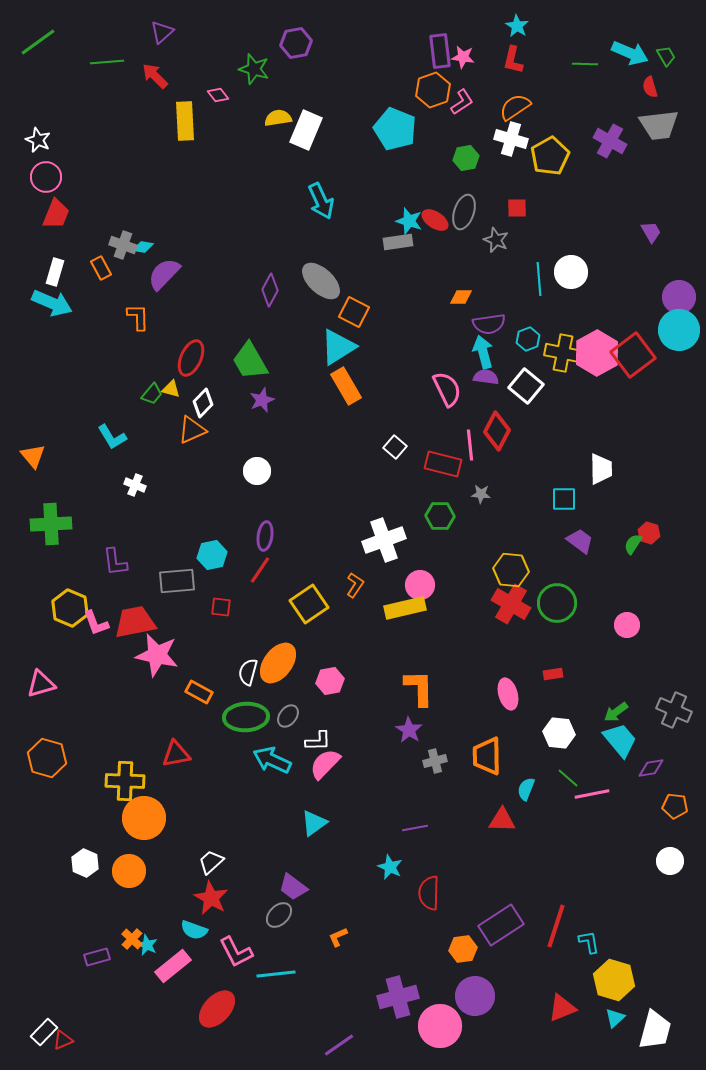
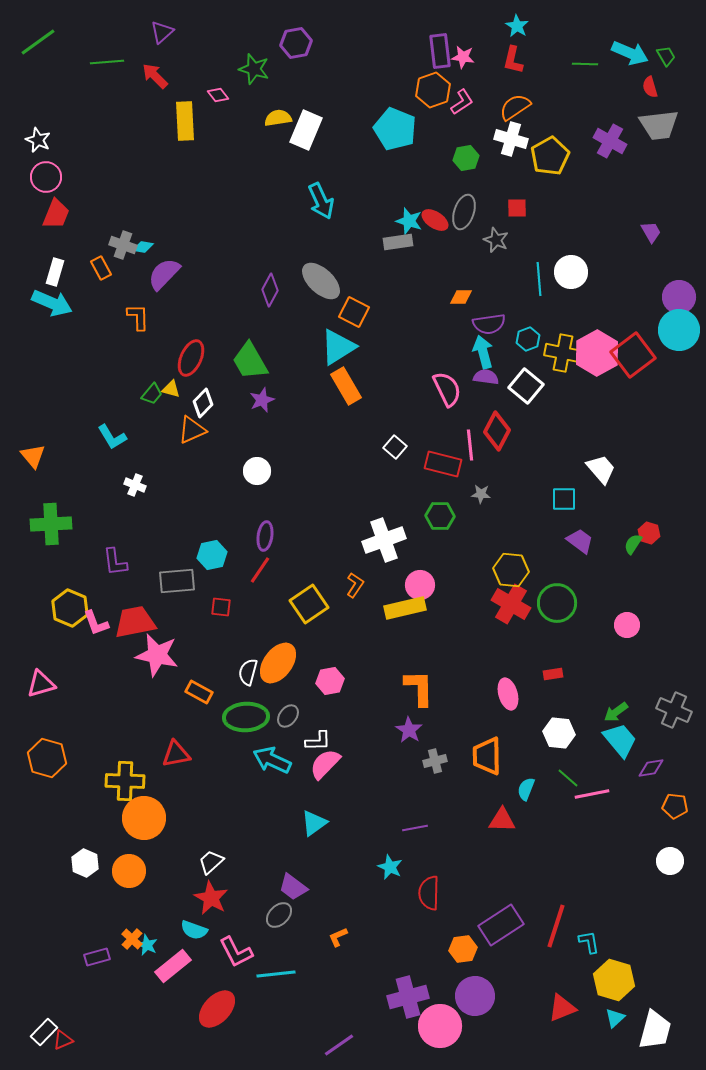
white trapezoid at (601, 469): rotated 40 degrees counterclockwise
purple cross at (398, 997): moved 10 px right
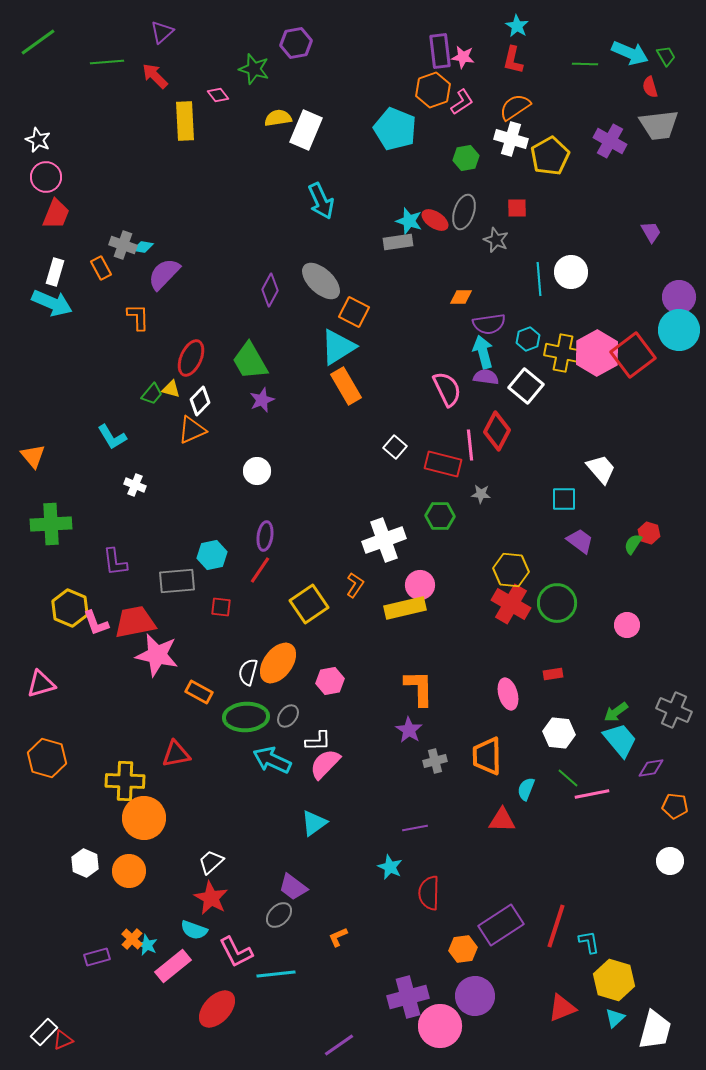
white diamond at (203, 403): moved 3 px left, 2 px up
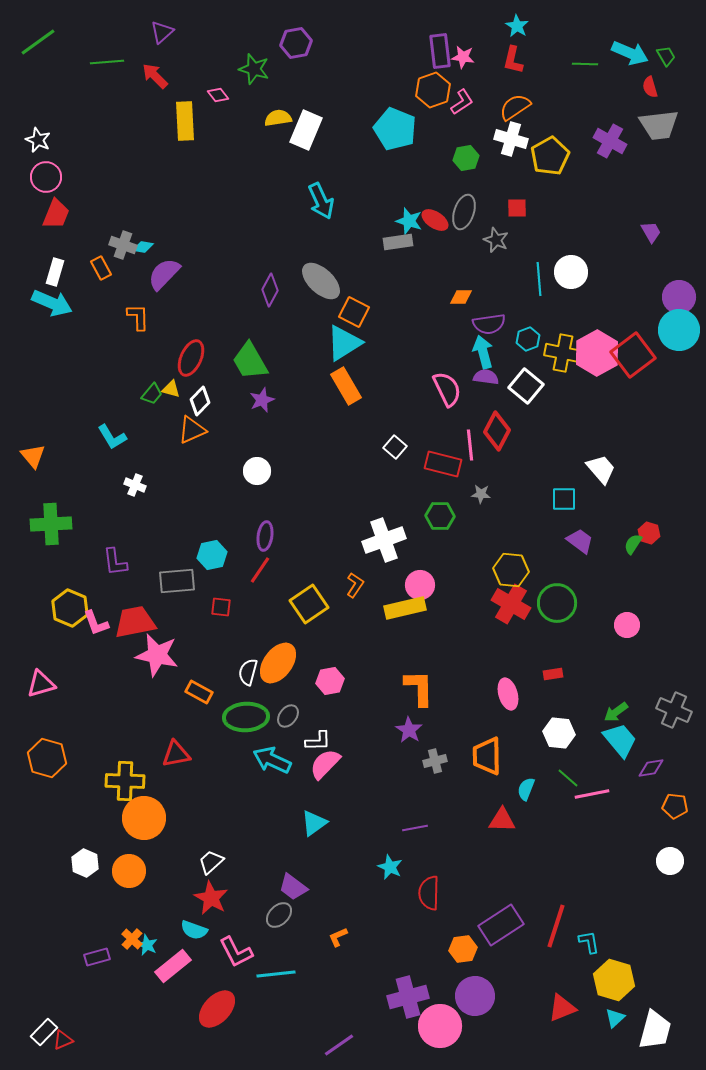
cyan triangle at (338, 347): moved 6 px right, 4 px up
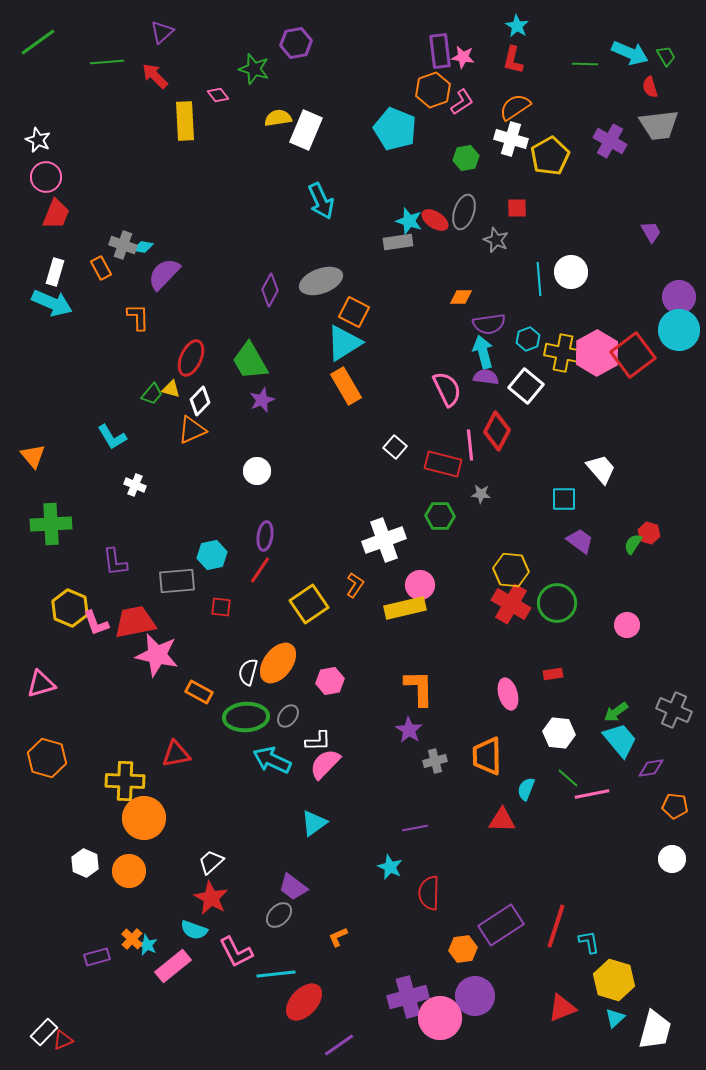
gray ellipse at (321, 281): rotated 63 degrees counterclockwise
white circle at (670, 861): moved 2 px right, 2 px up
red ellipse at (217, 1009): moved 87 px right, 7 px up
pink circle at (440, 1026): moved 8 px up
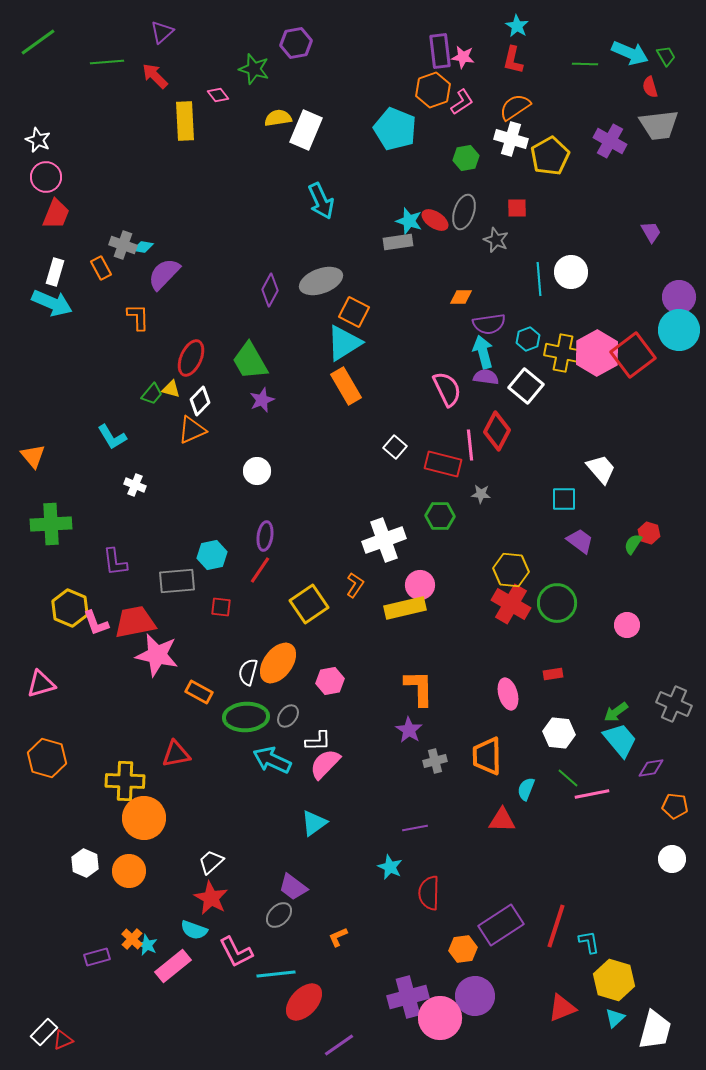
gray cross at (674, 710): moved 6 px up
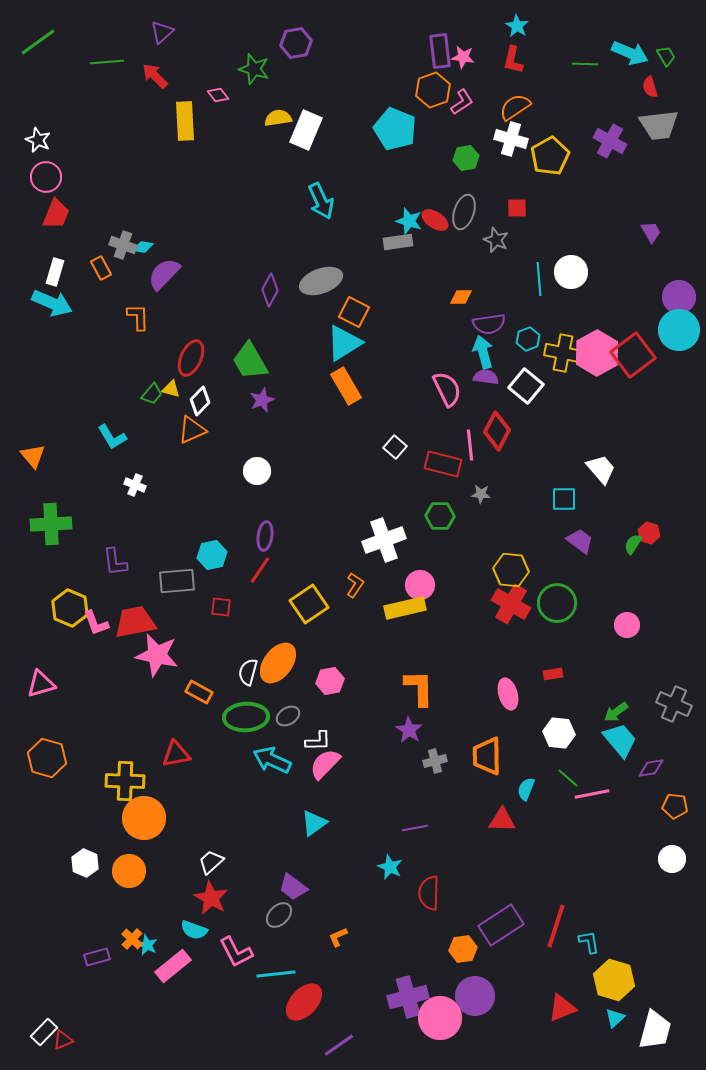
gray ellipse at (288, 716): rotated 20 degrees clockwise
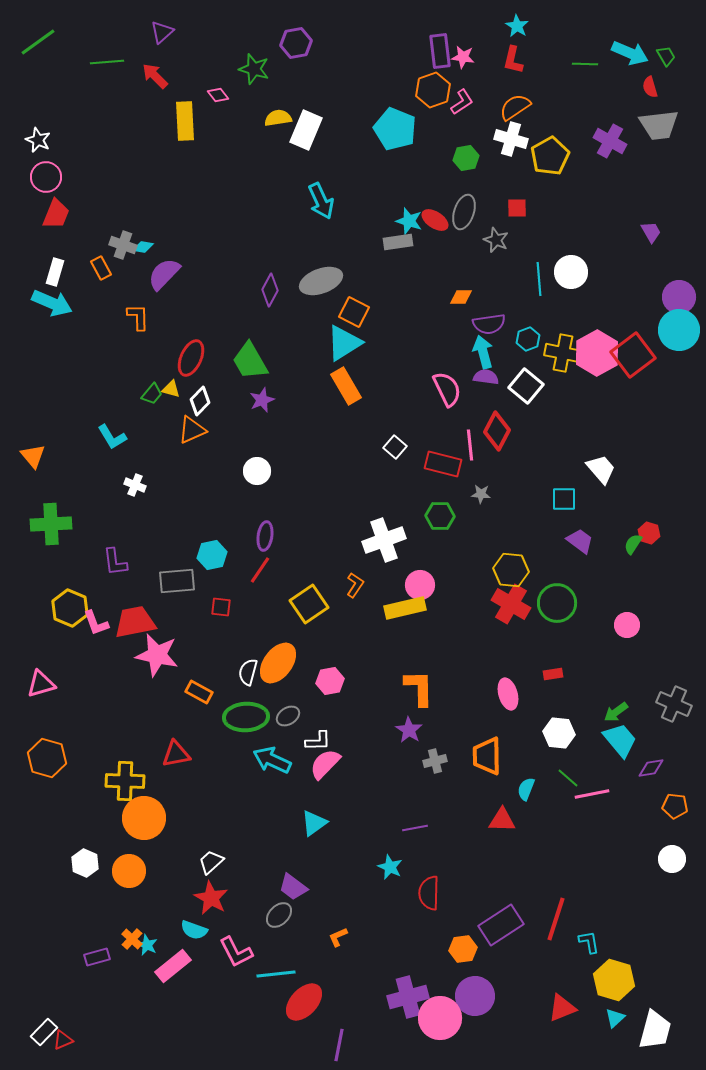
red line at (556, 926): moved 7 px up
purple line at (339, 1045): rotated 44 degrees counterclockwise
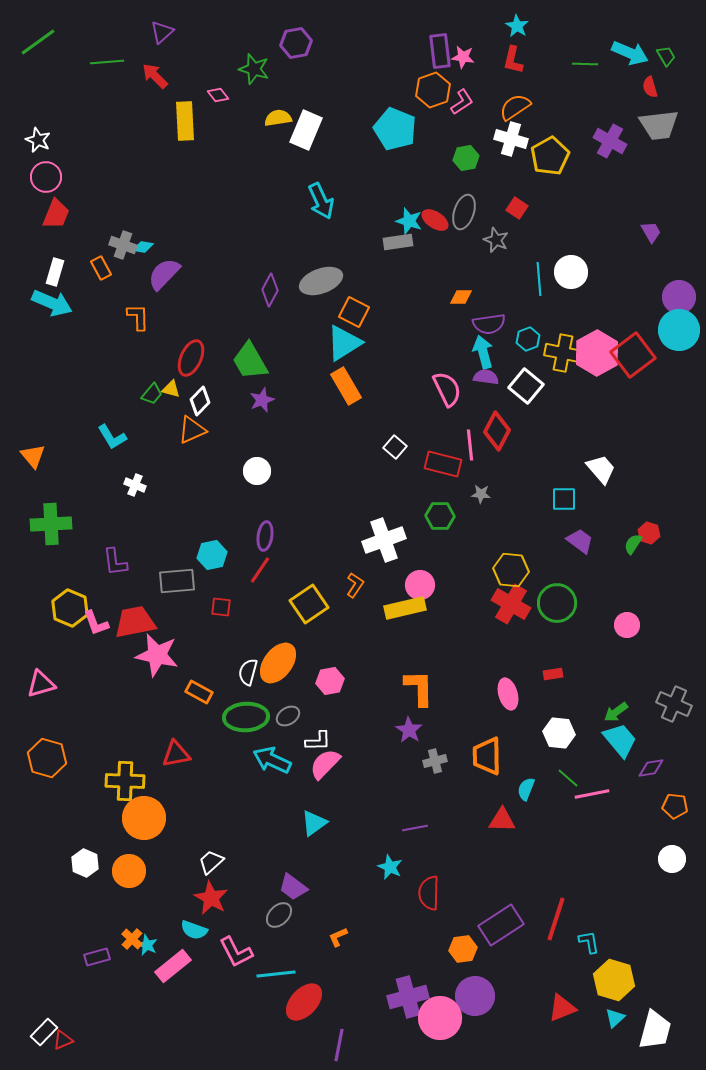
red square at (517, 208): rotated 35 degrees clockwise
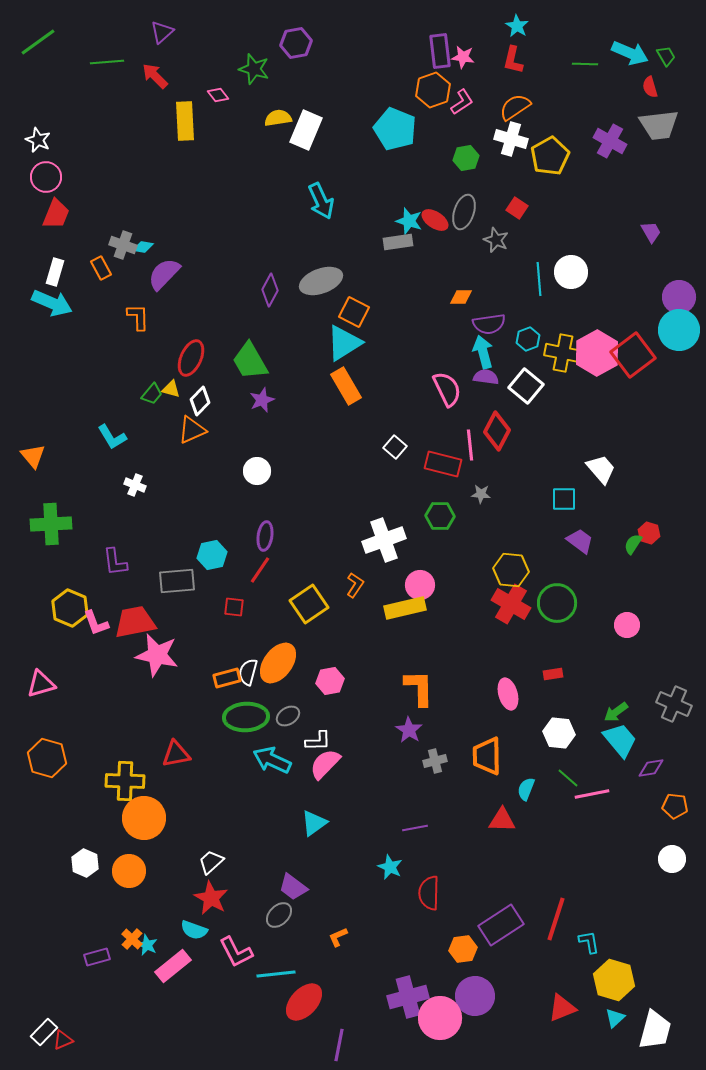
red square at (221, 607): moved 13 px right
orange rectangle at (199, 692): moved 28 px right, 14 px up; rotated 44 degrees counterclockwise
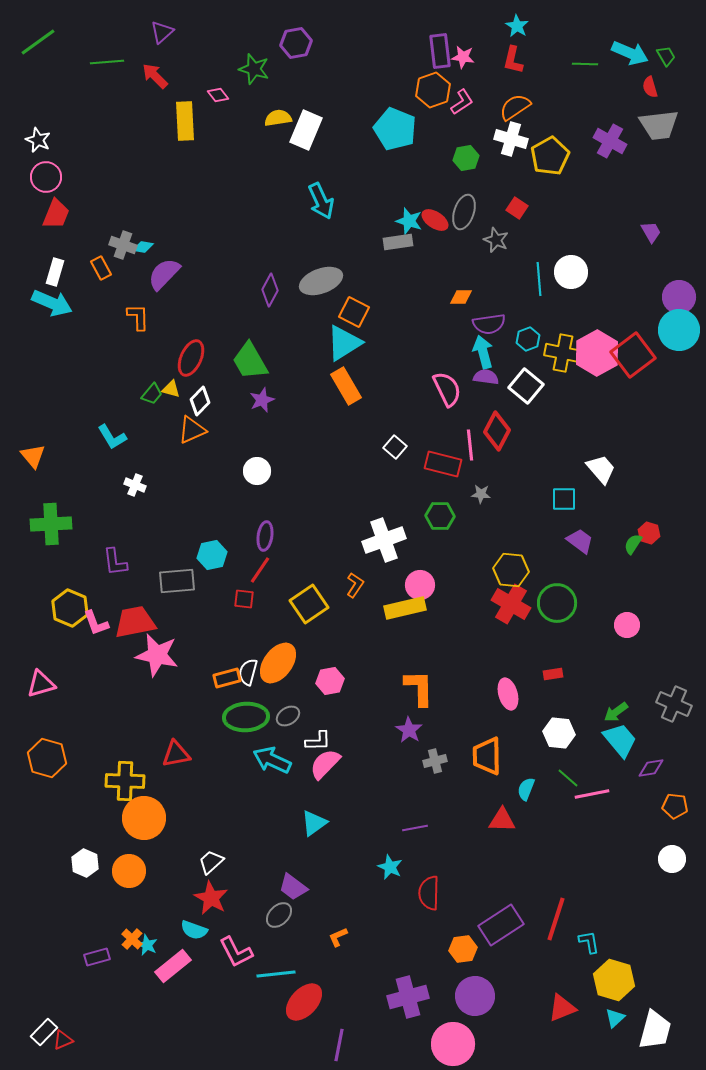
red square at (234, 607): moved 10 px right, 8 px up
pink circle at (440, 1018): moved 13 px right, 26 px down
